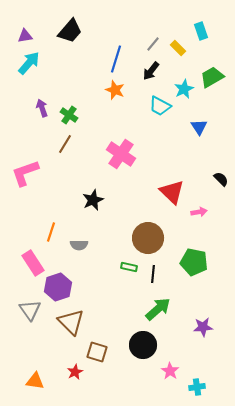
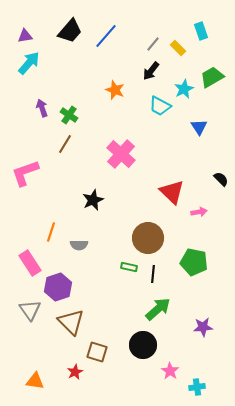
blue line: moved 10 px left, 23 px up; rotated 24 degrees clockwise
pink cross: rotated 8 degrees clockwise
pink rectangle: moved 3 px left
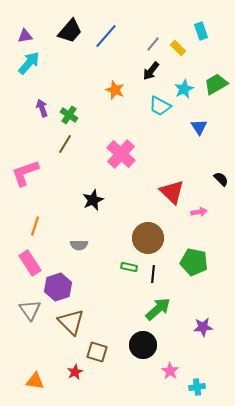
green trapezoid: moved 4 px right, 7 px down
orange line: moved 16 px left, 6 px up
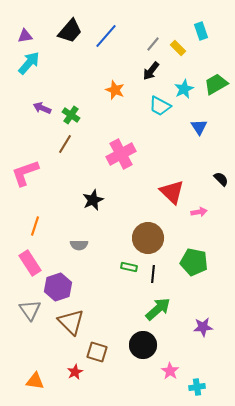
purple arrow: rotated 48 degrees counterclockwise
green cross: moved 2 px right
pink cross: rotated 20 degrees clockwise
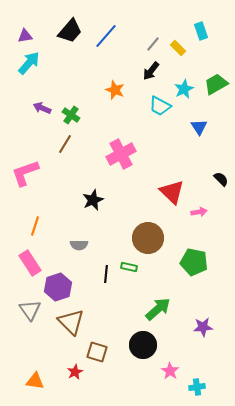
black line: moved 47 px left
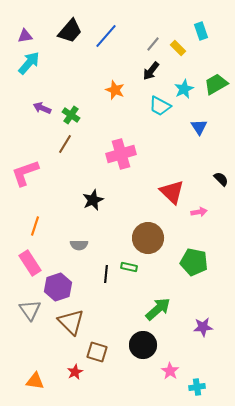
pink cross: rotated 12 degrees clockwise
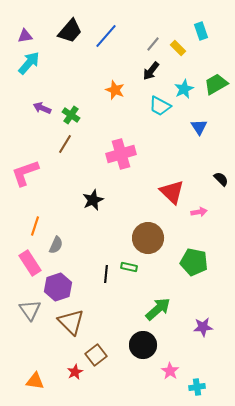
gray semicircle: moved 23 px left; rotated 66 degrees counterclockwise
brown square: moved 1 px left, 3 px down; rotated 35 degrees clockwise
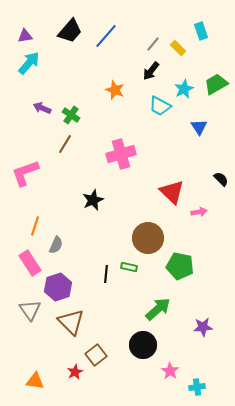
green pentagon: moved 14 px left, 4 px down
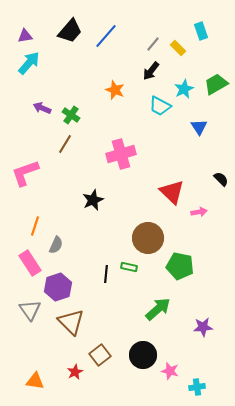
black circle: moved 10 px down
brown square: moved 4 px right
pink star: rotated 18 degrees counterclockwise
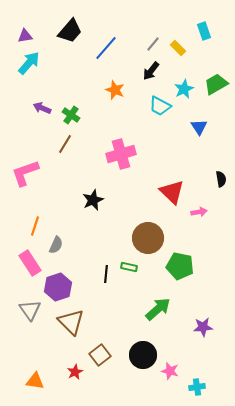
cyan rectangle: moved 3 px right
blue line: moved 12 px down
black semicircle: rotated 35 degrees clockwise
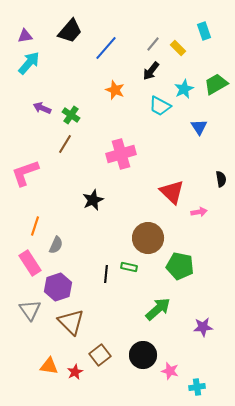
orange triangle: moved 14 px right, 15 px up
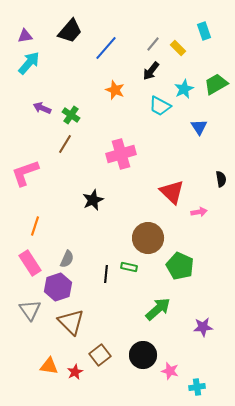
gray semicircle: moved 11 px right, 14 px down
green pentagon: rotated 12 degrees clockwise
